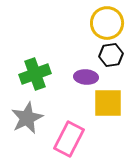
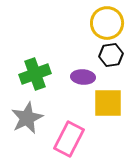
purple ellipse: moved 3 px left
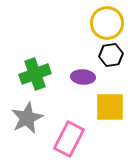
yellow square: moved 2 px right, 4 px down
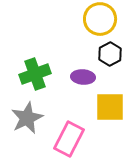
yellow circle: moved 7 px left, 4 px up
black hexagon: moved 1 px left, 1 px up; rotated 20 degrees counterclockwise
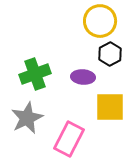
yellow circle: moved 2 px down
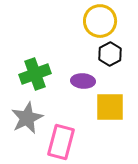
purple ellipse: moved 4 px down
pink rectangle: moved 8 px left, 3 px down; rotated 12 degrees counterclockwise
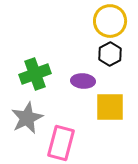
yellow circle: moved 10 px right
pink rectangle: moved 1 px down
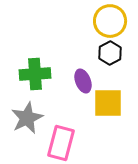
black hexagon: moved 1 px up
green cross: rotated 16 degrees clockwise
purple ellipse: rotated 65 degrees clockwise
yellow square: moved 2 px left, 4 px up
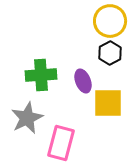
green cross: moved 6 px right, 1 px down
